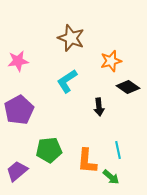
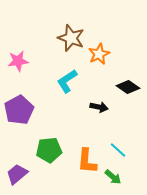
orange star: moved 12 px left, 7 px up; rotated 10 degrees counterclockwise
black arrow: rotated 72 degrees counterclockwise
cyan line: rotated 36 degrees counterclockwise
purple trapezoid: moved 3 px down
green arrow: moved 2 px right
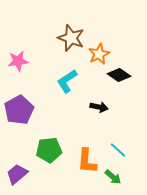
black diamond: moved 9 px left, 12 px up
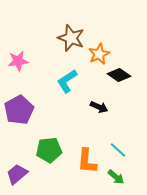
black arrow: rotated 12 degrees clockwise
green arrow: moved 3 px right
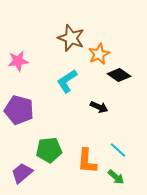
purple pentagon: rotated 28 degrees counterclockwise
purple trapezoid: moved 5 px right, 1 px up
